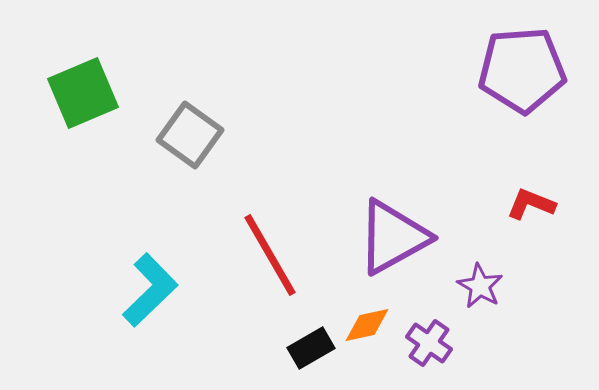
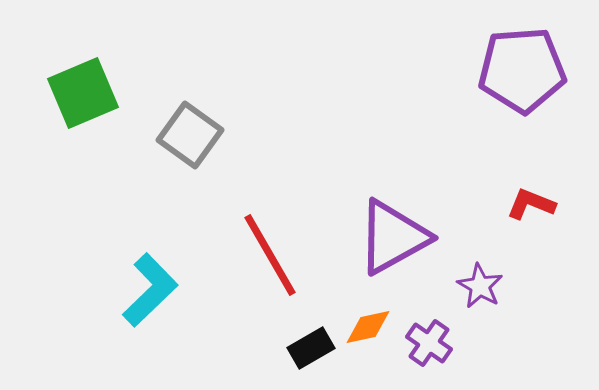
orange diamond: moved 1 px right, 2 px down
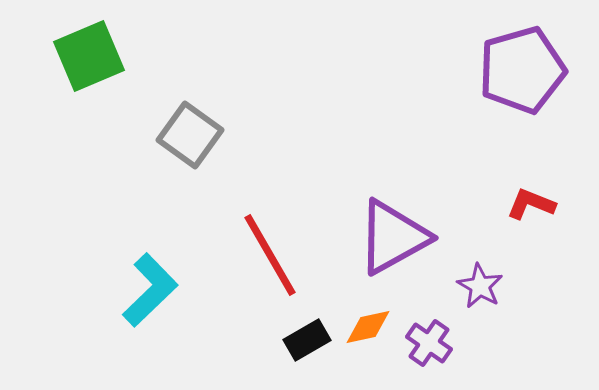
purple pentagon: rotated 12 degrees counterclockwise
green square: moved 6 px right, 37 px up
black rectangle: moved 4 px left, 8 px up
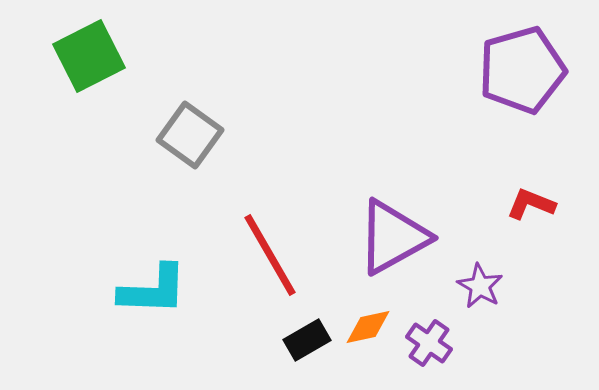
green square: rotated 4 degrees counterclockwise
cyan L-shape: moved 3 px right; rotated 46 degrees clockwise
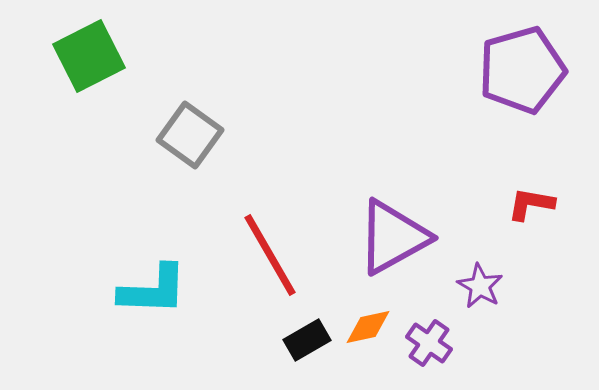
red L-shape: rotated 12 degrees counterclockwise
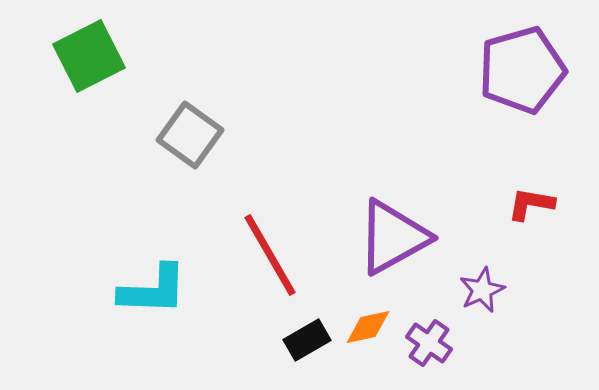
purple star: moved 2 px right, 4 px down; rotated 18 degrees clockwise
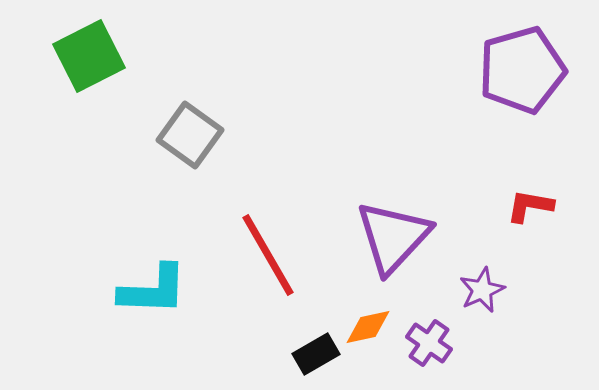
red L-shape: moved 1 px left, 2 px down
purple triangle: rotated 18 degrees counterclockwise
red line: moved 2 px left
black rectangle: moved 9 px right, 14 px down
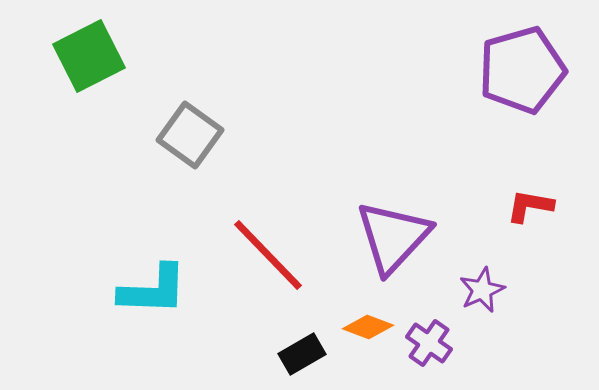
red line: rotated 14 degrees counterclockwise
orange diamond: rotated 33 degrees clockwise
black rectangle: moved 14 px left
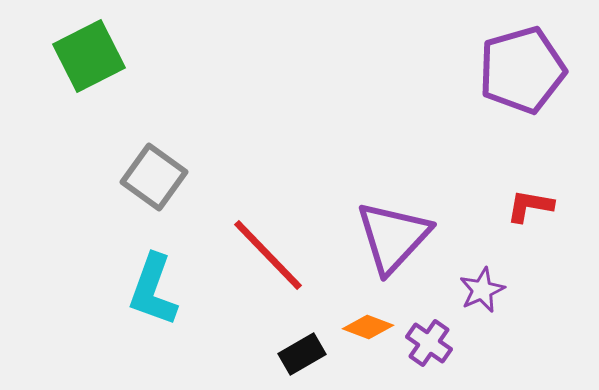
gray square: moved 36 px left, 42 px down
cyan L-shape: rotated 108 degrees clockwise
